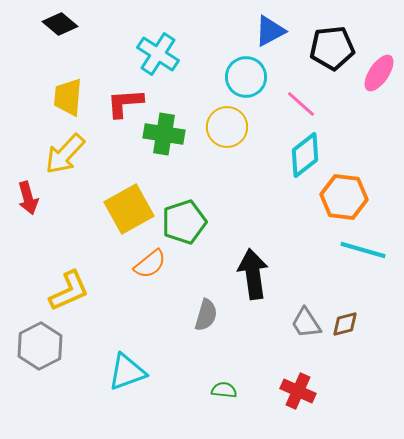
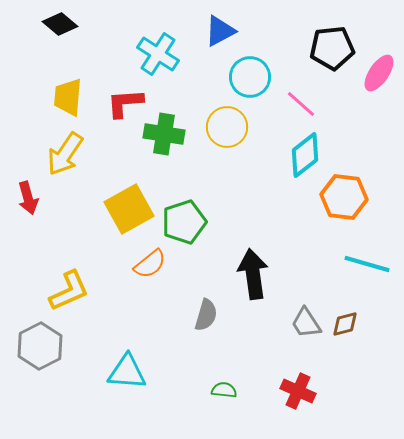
blue triangle: moved 50 px left
cyan circle: moved 4 px right
yellow arrow: rotated 9 degrees counterclockwise
cyan line: moved 4 px right, 14 px down
cyan triangle: rotated 24 degrees clockwise
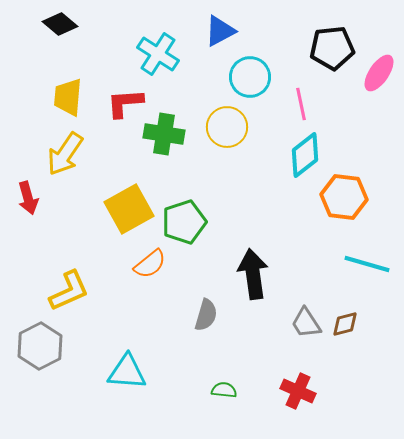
pink line: rotated 36 degrees clockwise
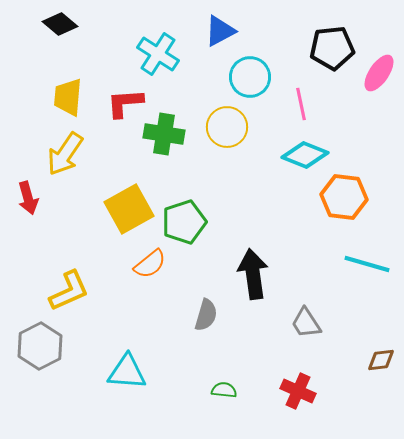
cyan diamond: rotated 60 degrees clockwise
brown diamond: moved 36 px right, 36 px down; rotated 8 degrees clockwise
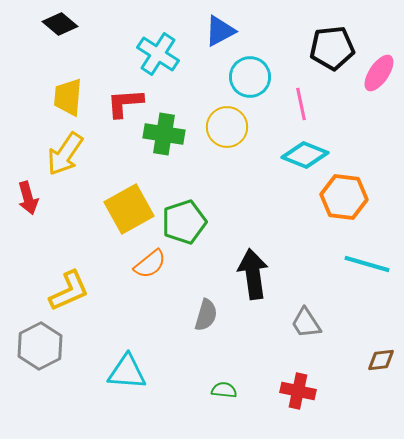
red cross: rotated 12 degrees counterclockwise
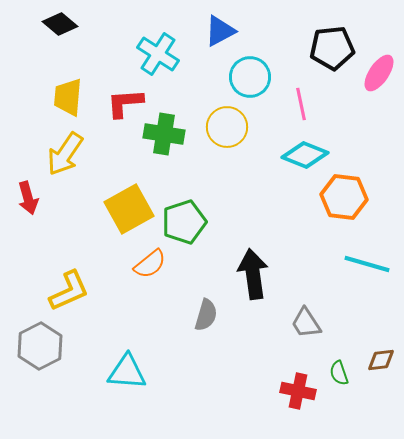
green semicircle: moved 115 px right, 17 px up; rotated 115 degrees counterclockwise
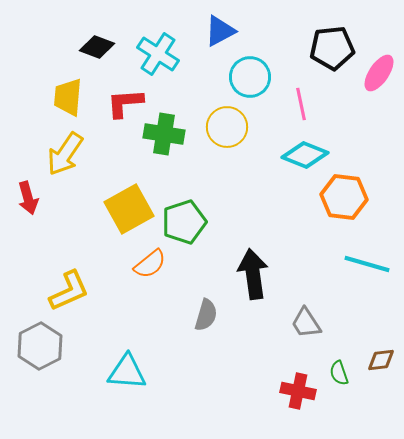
black diamond: moved 37 px right, 23 px down; rotated 20 degrees counterclockwise
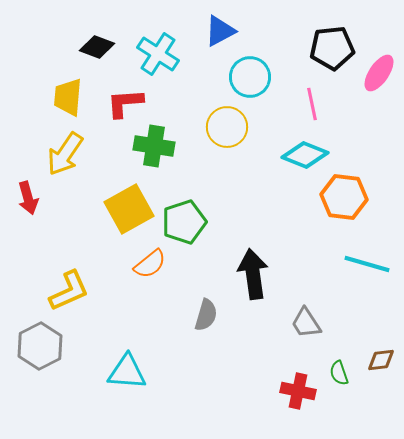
pink line: moved 11 px right
green cross: moved 10 px left, 12 px down
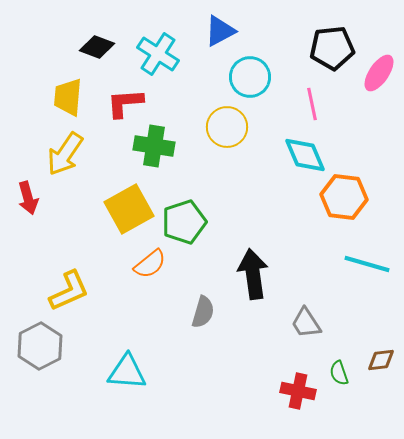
cyan diamond: rotated 45 degrees clockwise
gray semicircle: moved 3 px left, 3 px up
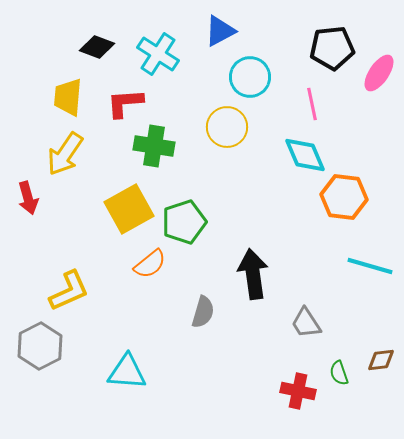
cyan line: moved 3 px right, 2 px down
